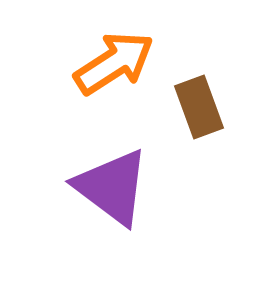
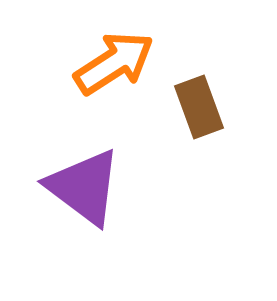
purple triangle: moved 28 px left
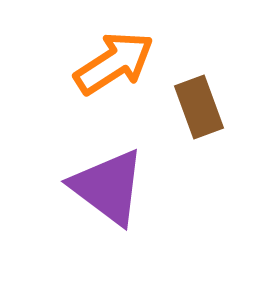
purple triangle: moved 24 px right
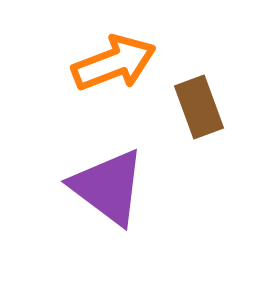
orange arrow: rotated 12 degrees clockwise
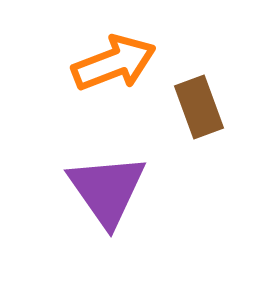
purple triangle: moved 1 px left, 3 px down; rotated 18 degrees clockwise
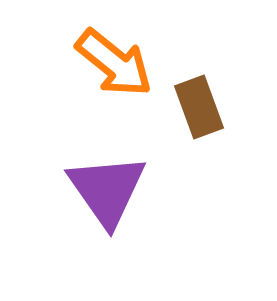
orange arrow: rotated 60 degrees clockwise
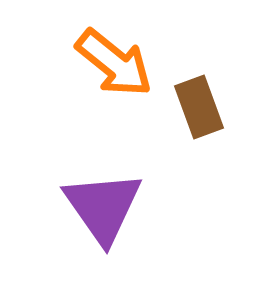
purple triangle: moved 4 px left, 17 px down
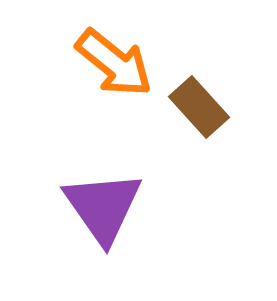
brown rectangle: rotated 22 degrees counterclockwise
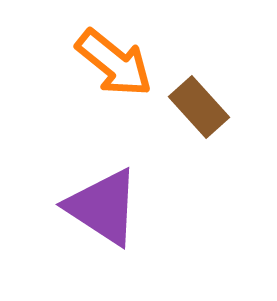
purple triangle: rotated 22 degrees counterclockwise
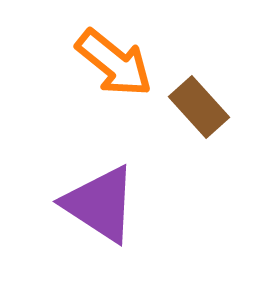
purple triangle: moved 3 px left, 3 px up
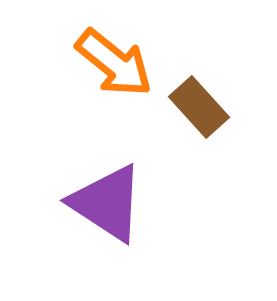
purple triangle: moved 7 px right, 1 px up
